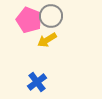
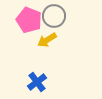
gray circle: moved 3 px right
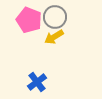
gray circle: moved 1 px right, 1 px down
yellow arrow: moved 7 px right, 3 px up
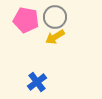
pink pentagon: moved 3 px left; rotated 10 degrees counterclockwise
yellow arrow: moved 1 px right
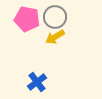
pink pentagon: moved 1 px right, 1 px up
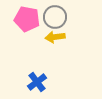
yellow arrow: rotated 24 degrees clockwise
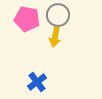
gray circle: moved 3 px right, 2 px up
yellow arrow: rotated 72 degrees counterclockwise
